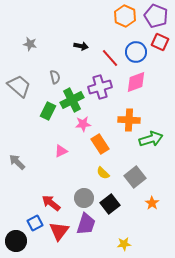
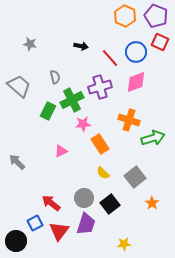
orange cross: rotated 15 degrees clockwise
green arrow: moved 2 px right, 1 px up
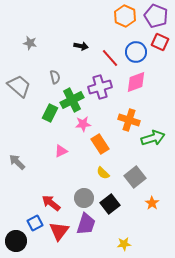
gray star: moved 1 px up
green rectangle: moved 2 px right, 2 px down
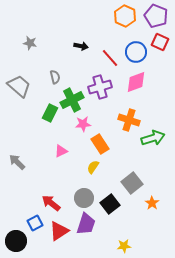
yellow semicircle: moved 10 px left, 6 px up; rotated 80 degrees clockwise
gray square: moved 3 px left, 6 px down
red triangle: rotated 20 degrees clockwise
yellow star: moved 2 px down
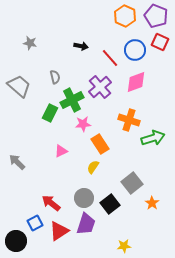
blue circle: moved 1 px left, 2 px up
purple cross: rotated 25 degrees counterclockwise
